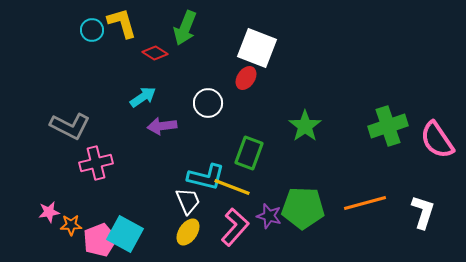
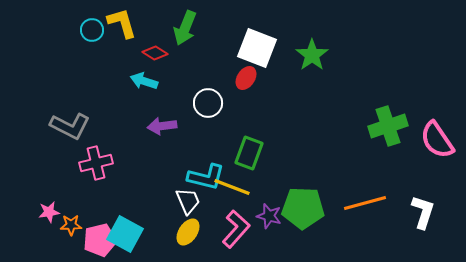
cyan arrow: moved 1 px right, 16 px up; rotated 128 degrees counterclockwise
green star: moved 7 px right, 71 px up
pink L-shape: moved 1 px right, 2 px down
pink pentagon: rotated 8 degrees clockwise
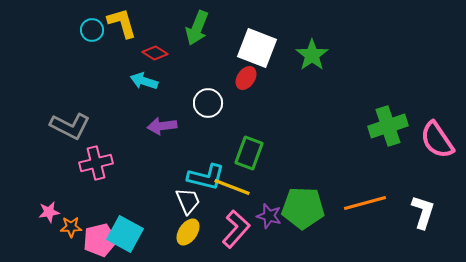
green arrow: moved 12 px right
orange star: moved 2 px down
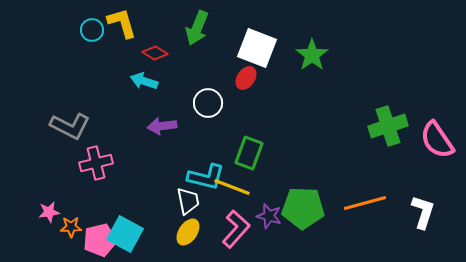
white trapezoid: rotated 12 degrees clockwise
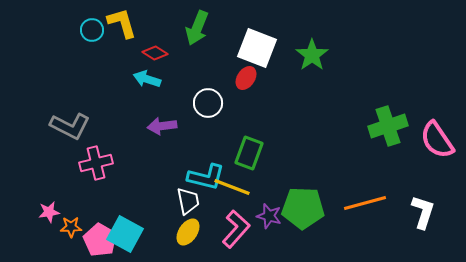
cyan arrow: moved 3 px right, 2 px up
pink pentagon: rotated 28 degrees counterclockwise
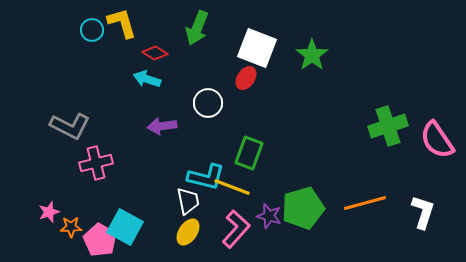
green pentagon: rotated 18 degrees counterclockwise
pink star: rotated 10 degrees counterclockwise
cyan square: moved 7 px up
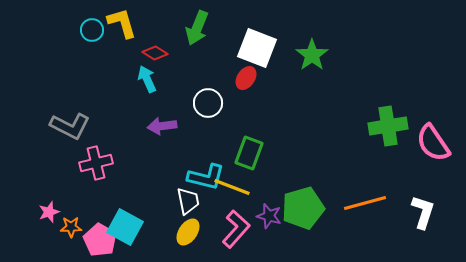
cyan arrow: rotated 48 degrees clockwise
green cross: rotated 9 degrees clockwise
pink semicircle: moved 4 px left, 3 px down
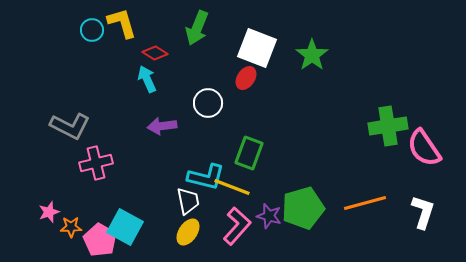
pink semicircle: moved 9 px left, 5 px down
pink L-shape: moved 1 px right, 3 px up
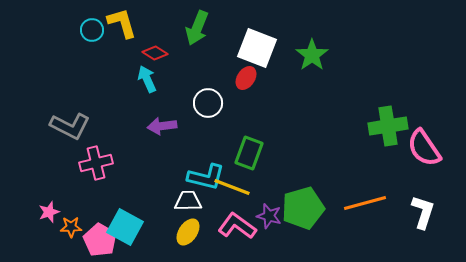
white trapezoid: rotated 80 degrees counterclockwise
pink L-shape: rotated 96 degrees counterclockwise
